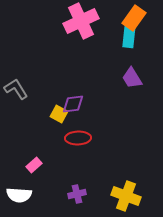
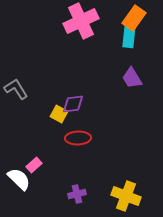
white semicircle: moved 16 px up; rotated 140 degrees counterclockwise
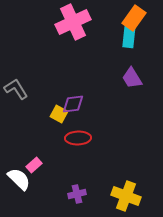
pink cross: moved 8 px left, 1 px down
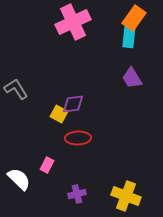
pink rectangle: moved 13 px right; rotated 21 degrees counterclockwise
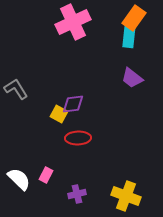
purple trapezoid: rotated 20 degrees counterclockwise
pink rectangle: moved 1 px left, 10 px down
